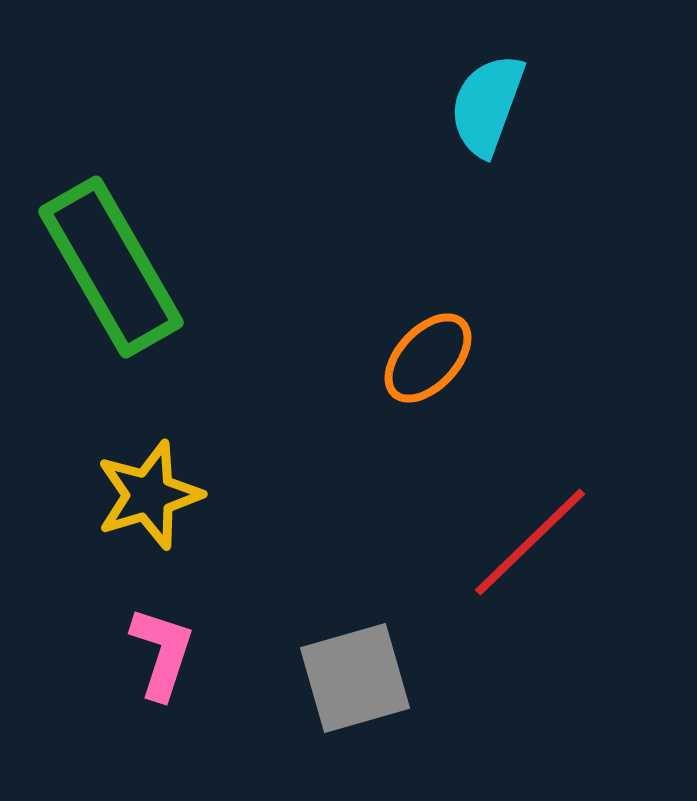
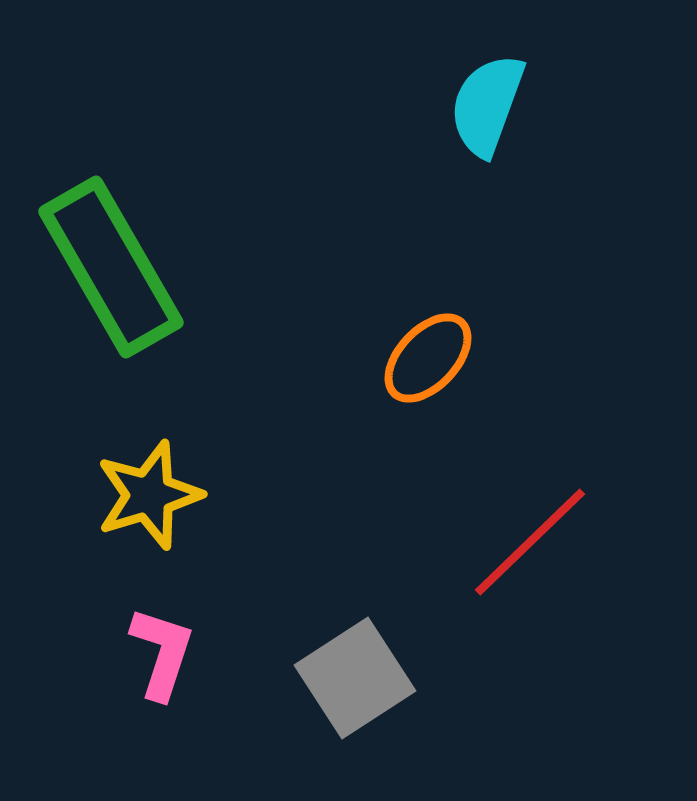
gray square: rotated 17 degrees counterclockwise
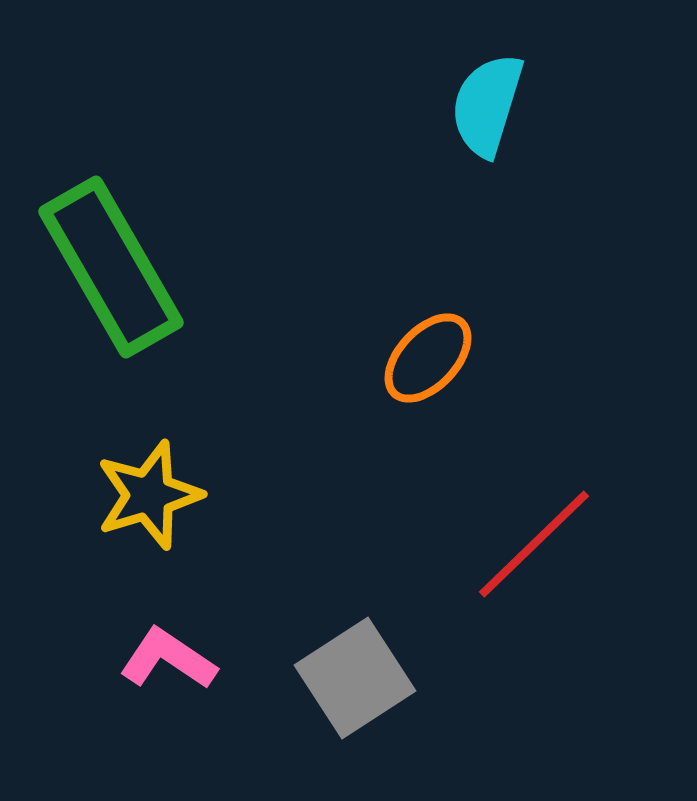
cyan semicircle: rotated 3 degrees counterclockwise
red line: moved 4 px right, 2 px down
pink L-shape: moved 6 px right, 6 px down; rotated 74 degrees counterclockwise
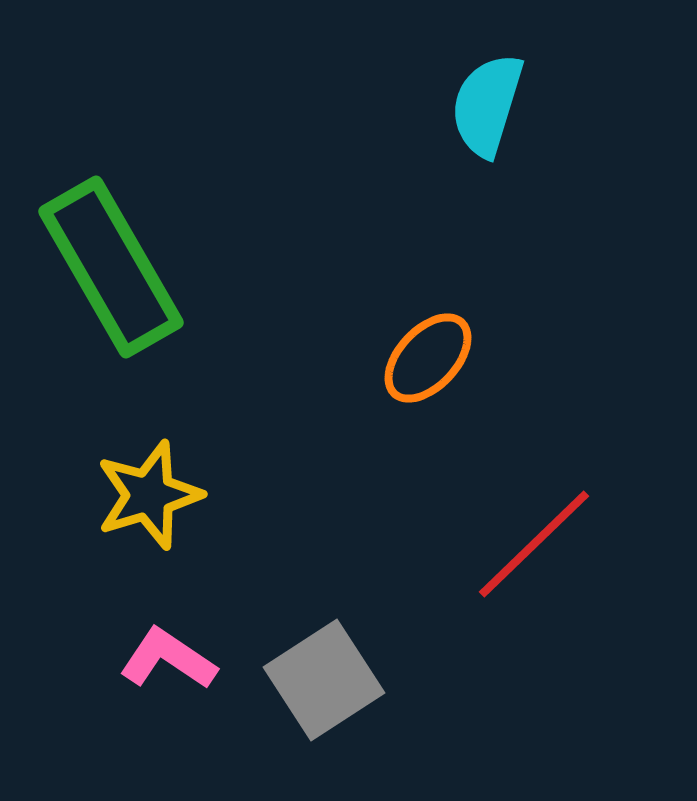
gray square: moved 31 px left, 2 px down
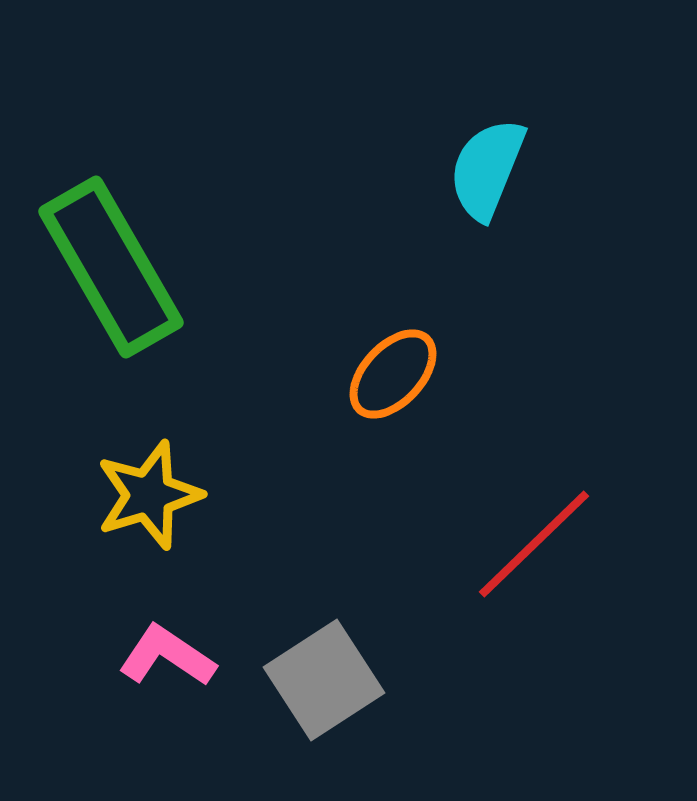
cyan semicircle: moved 64 px down; rotated 5 degrees clockwise
orange ellipse: moved 35 px left, 16 px down
pink L-shape: moved 1 px left, 3 px up
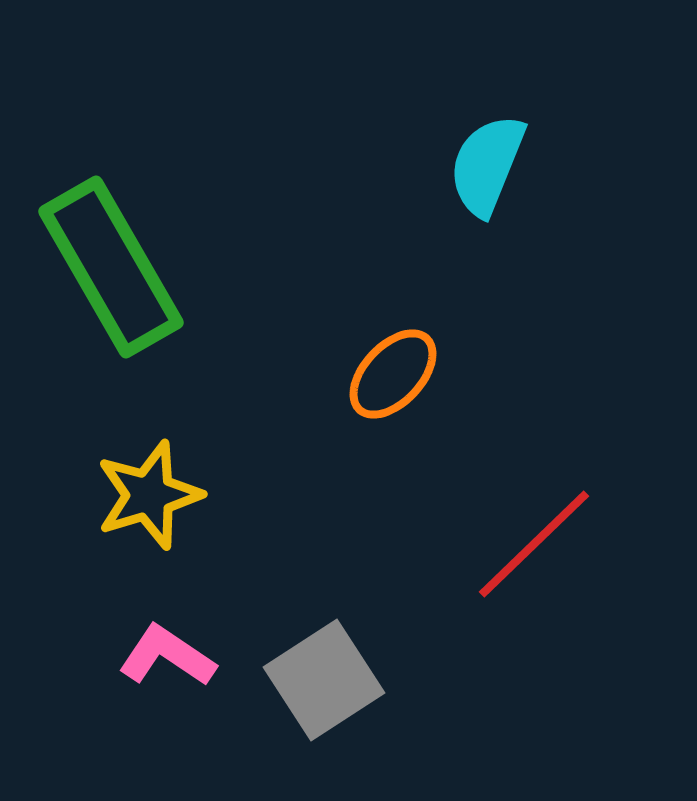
cyan semicircle: moved 4 px up
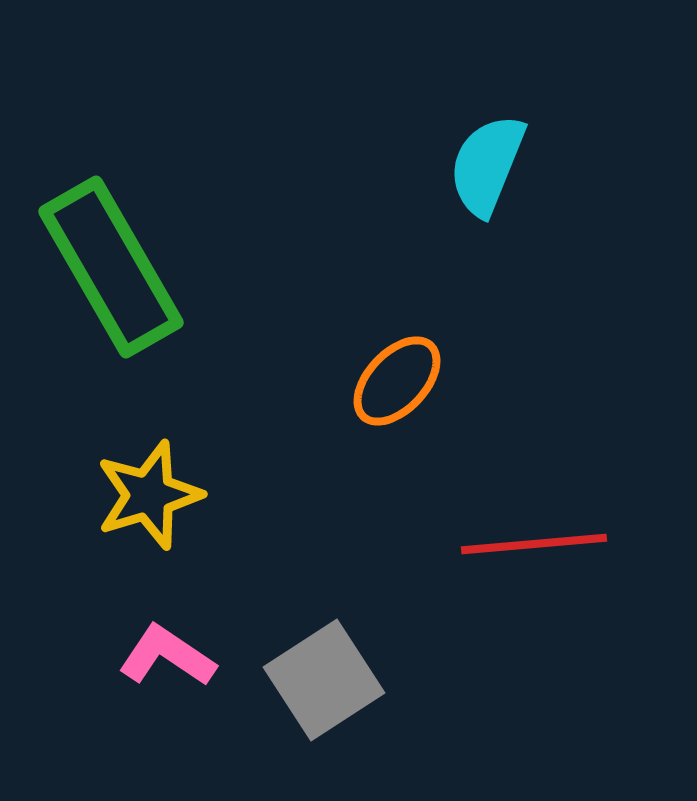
orange ellipse: moved 4 px right, 7 px down
red line: rotated 39 degrees clockwise
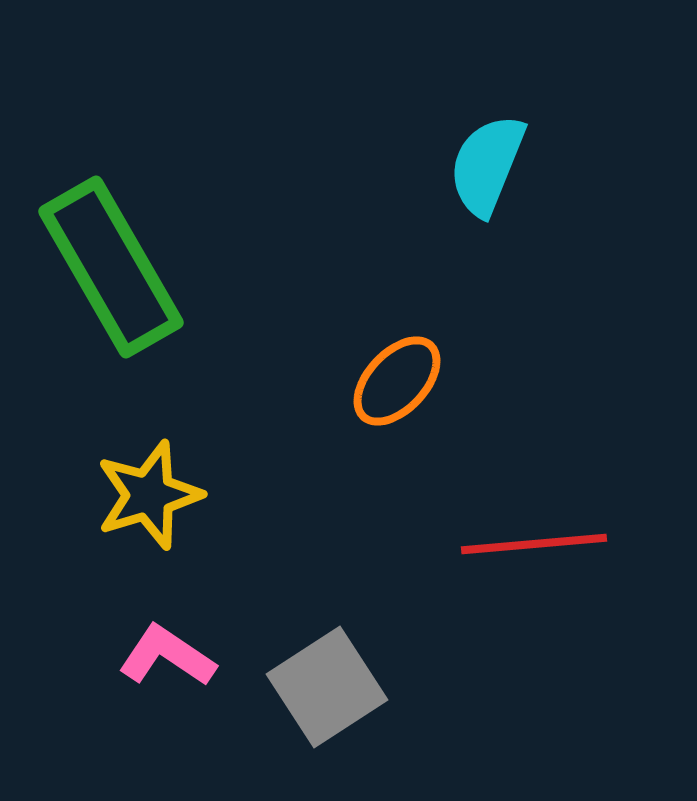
gray square: moved 3 px right, 7 px down
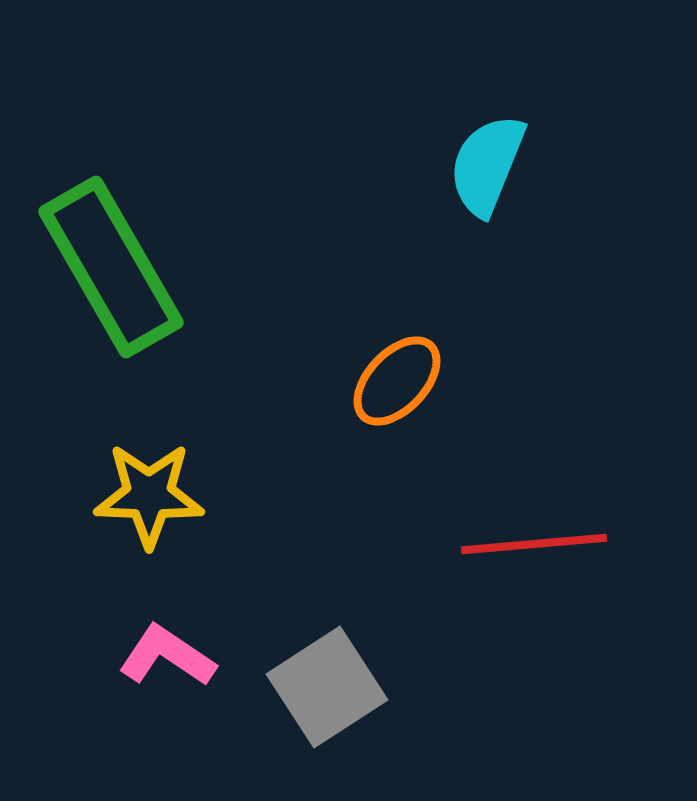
yellow star: rotated 19 degrees clockwise
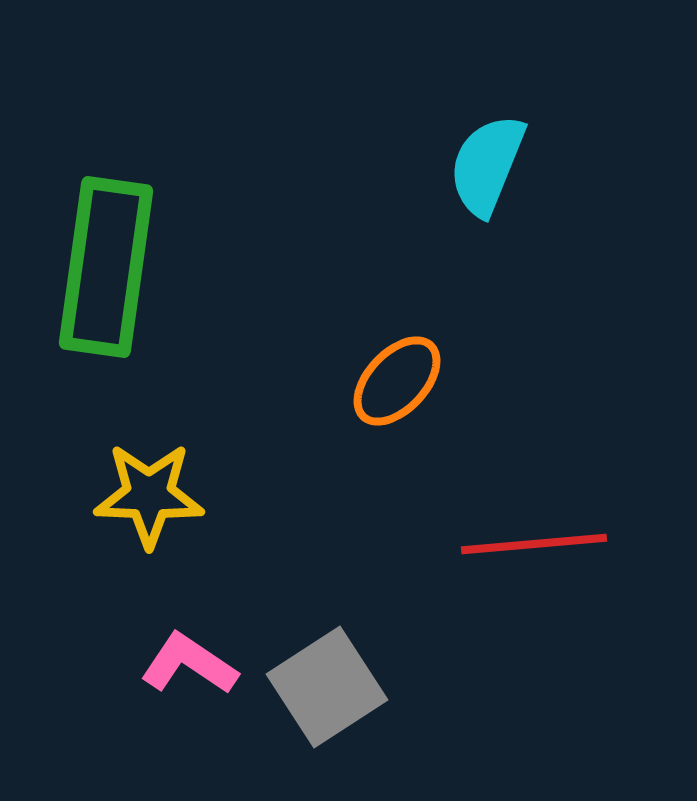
green rectangle: moved 5 px left; rotated 38 degrees clockwise
pink L-shape: moved 22 px right, 8 px down
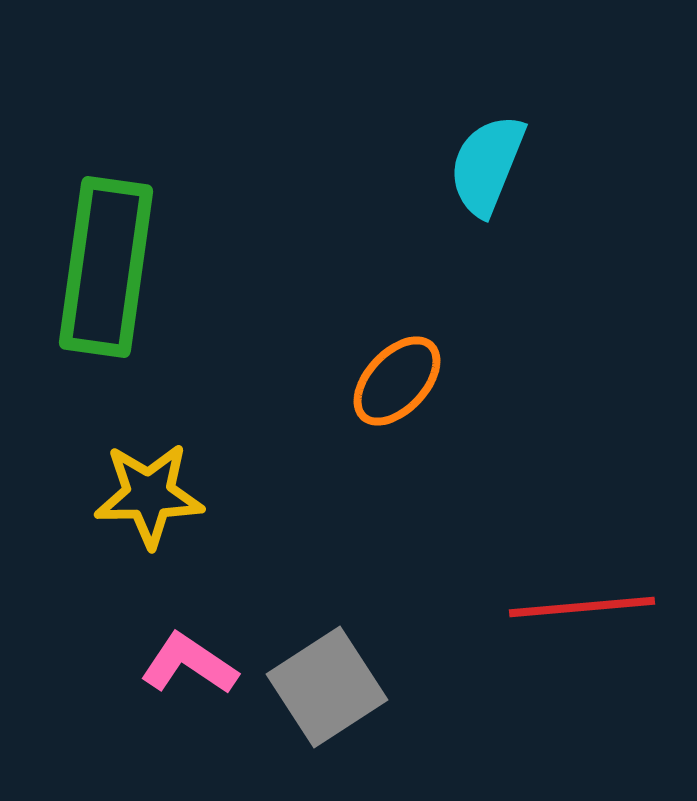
yellow star: rotated 3 degrees counterclockwise
red line: moved 48 px right, 63 px down
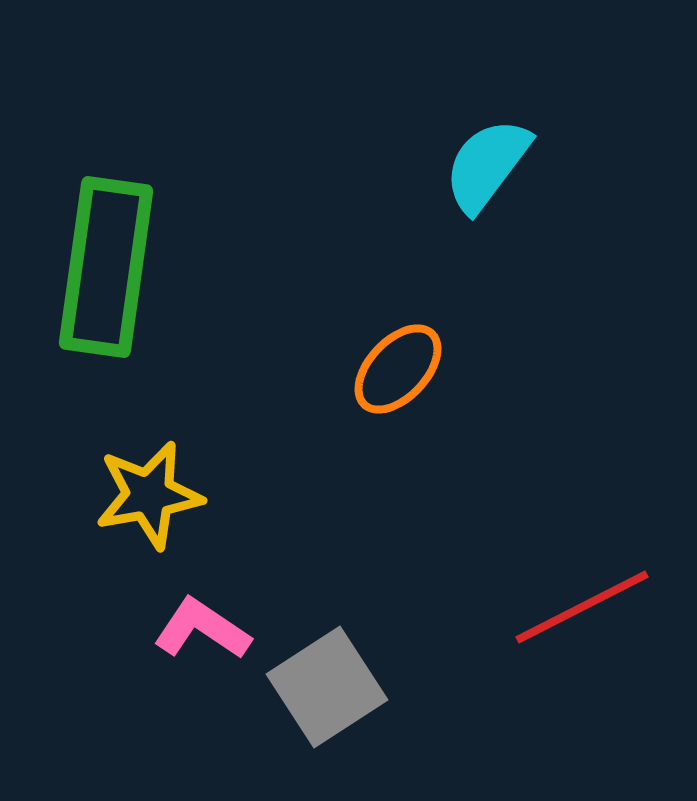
cyan semicircle: rotated 15 degrees clockwise
orange ellipse: moved 1 px right, 12 px up
yellow star: rotated 9 degrees counterclockwise
red line: rotated 22 degrees counterclockwise
pink L-shape: moved 13 px right, 35 px up
